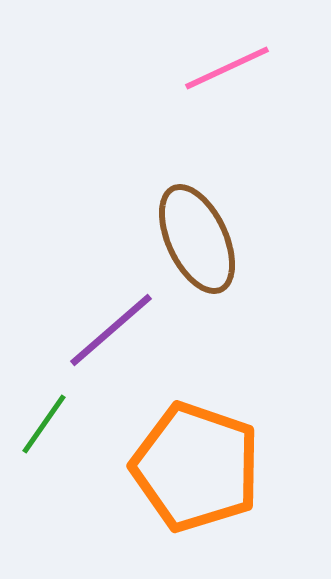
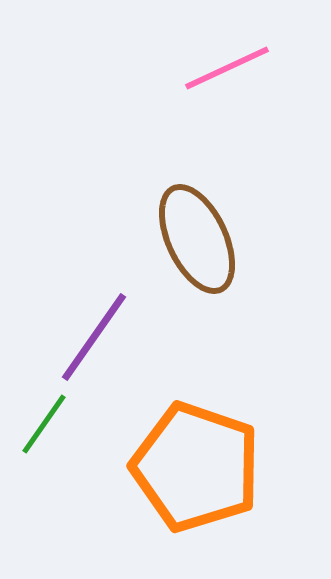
purple line: moved 17 px left, 7 px down; rotated 14 degrees counterclockwise
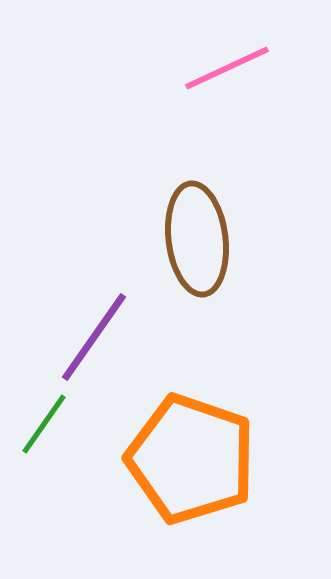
brown ellipse: rotated 18 degrees clockwise
orange pentagon: moved 5 px left, 8 px up
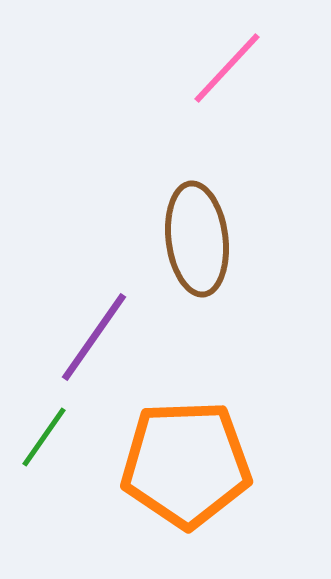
pink line: rotated 22 degrees counterclockwise
green line: moved 13 px down
orange pentagon: moved 5 px left, 5 px down; rotated 21 degrees counterclockwise
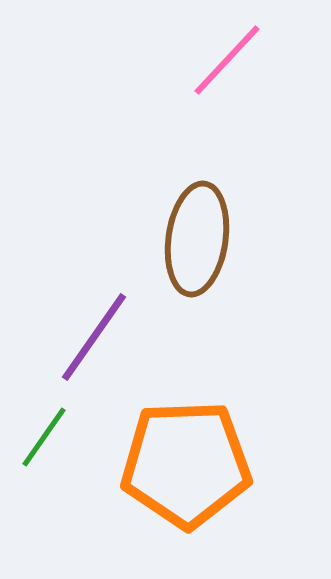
pink line: moved 8 px up
brown ellipse: rotated 15 degrees clockwise
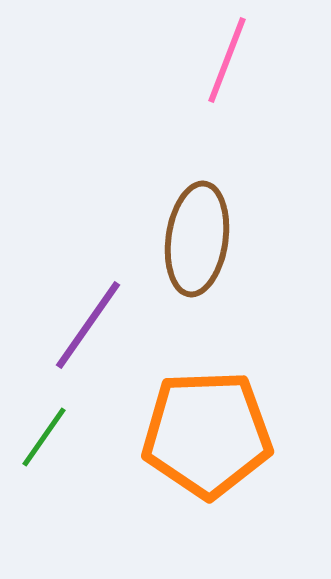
pink line: rotated 22 degrees counterclockwise
purple line: moved 6 px left, 12 px up
orange pentagon: moved 21 px right, 30 px up
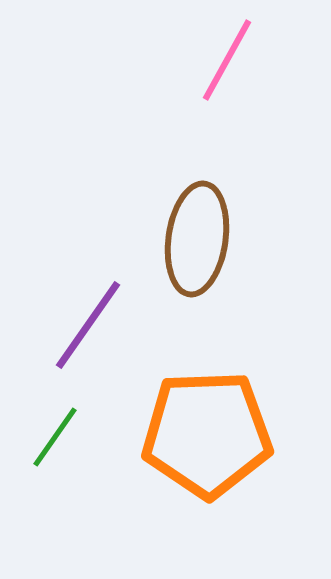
pink line: rotated 8 degrees clockwise
green line: moved 11 px right
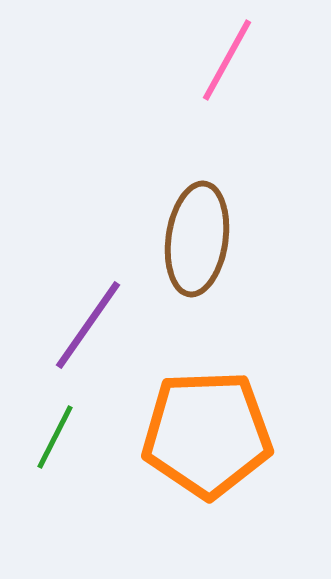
green line: rotated 8 degrees counterclockwise
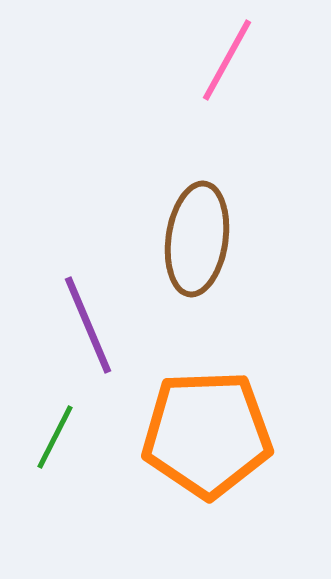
purple line: rotated 58 degrees counterclockwise
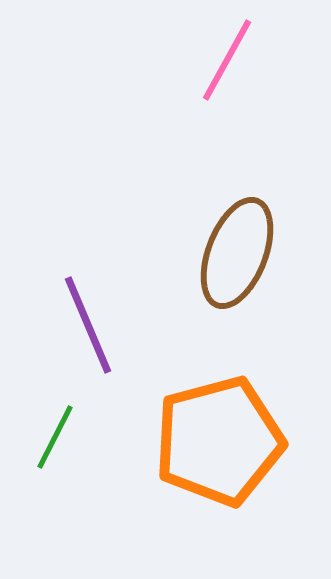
brown ellipse: moved 40 px right, 14 px down; rotated 13 degrees clockwise
orange pentagon: moved 12 px right, 7 px down; rotated 13 degrees counterclockwise
